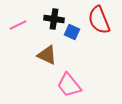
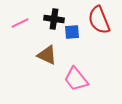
pink line: moved 2 px right, 2 px up
blue square: rotated 28 degrees counterclockwise
pink trapezoid: moved 7 px right, 6 px up
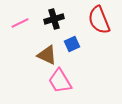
black cross: rotated 24 degrees counterclockwise
blue square: moved 12 px down; rotated 21 degrees counterclockwise
pink trapezoid: moved 16 px left, 2 px down; rotated 8 degrees clockwise
